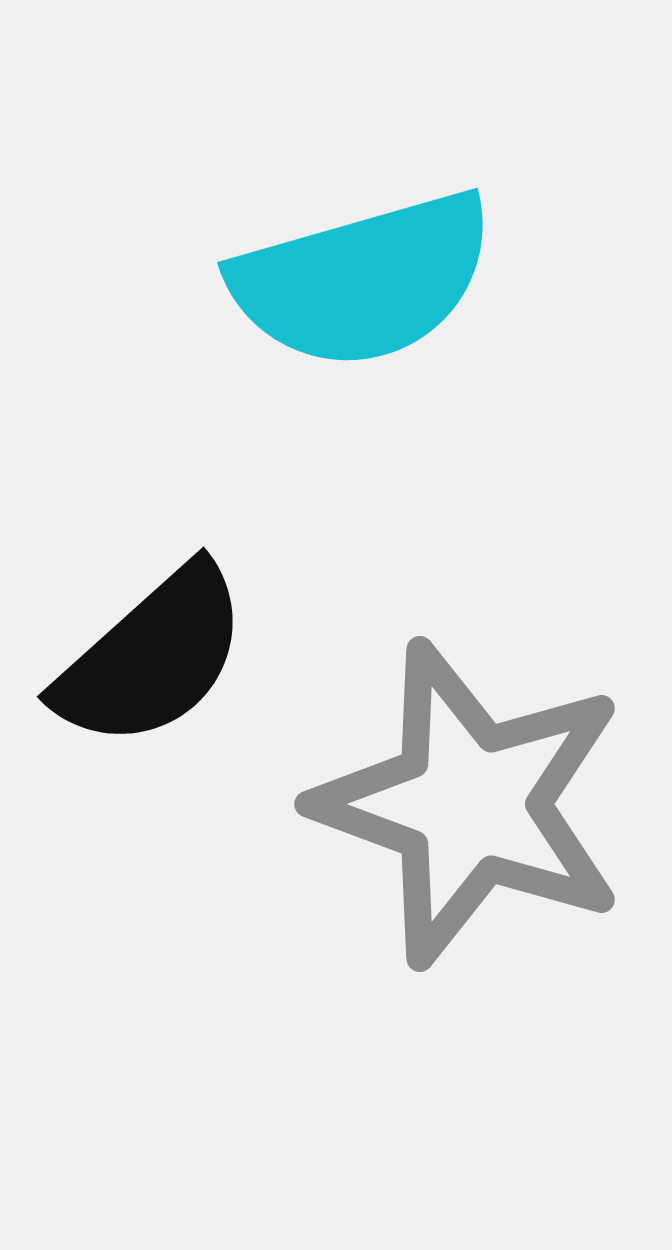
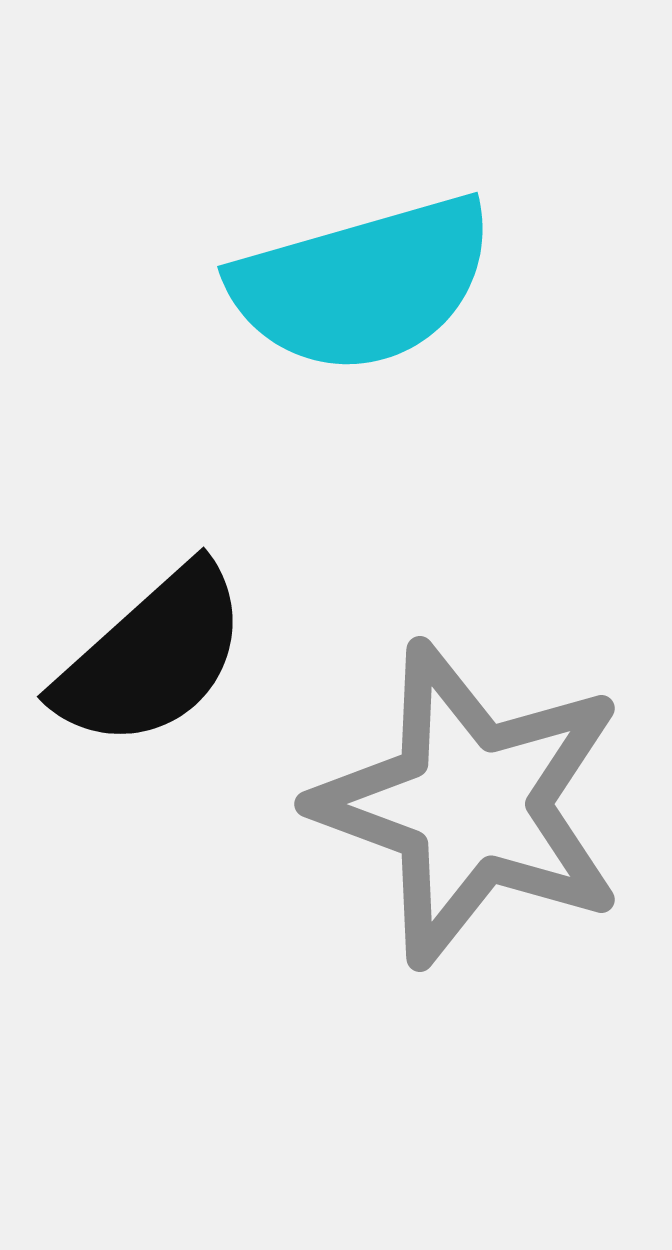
cyan semicircle: moved 4 px down
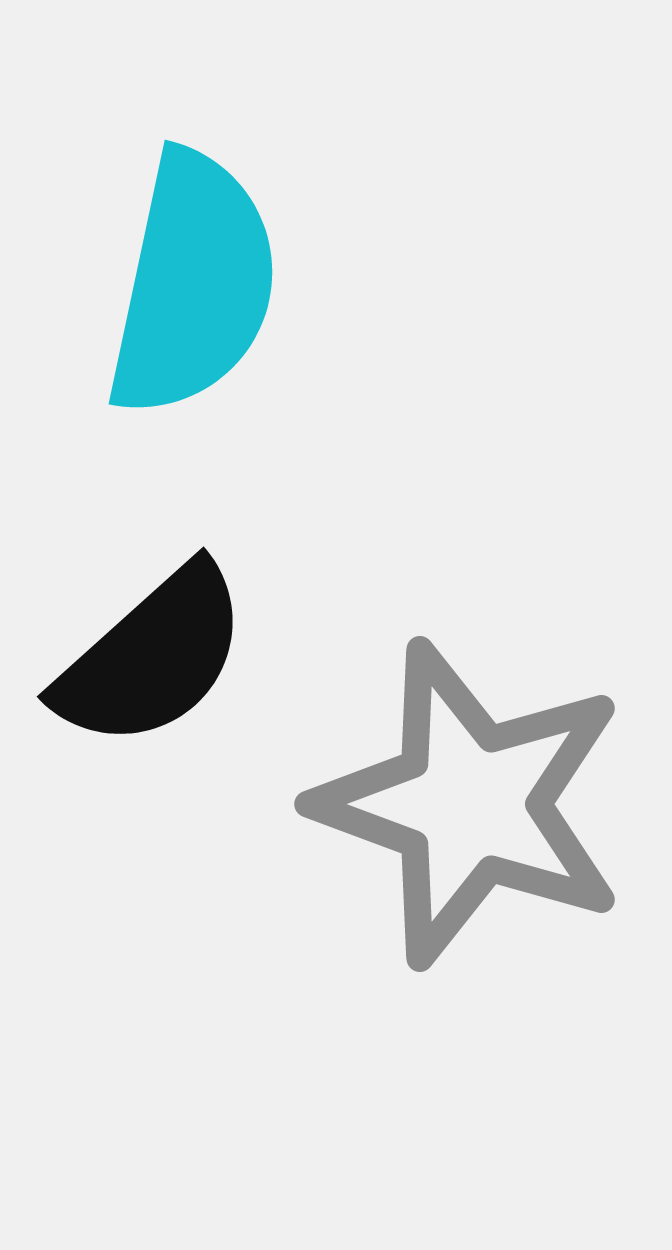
cyan semicircle: moved 170 px left; rotated 62 degrees counterclockwise
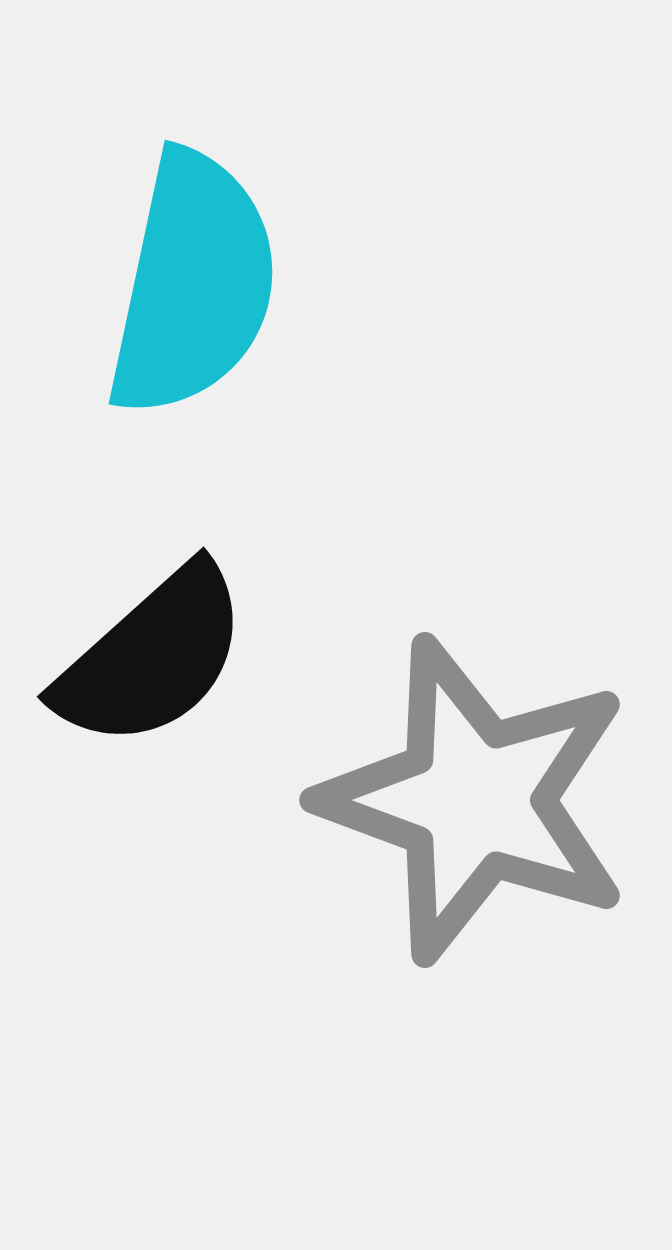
gray star: moved 5 px right, 4 px up
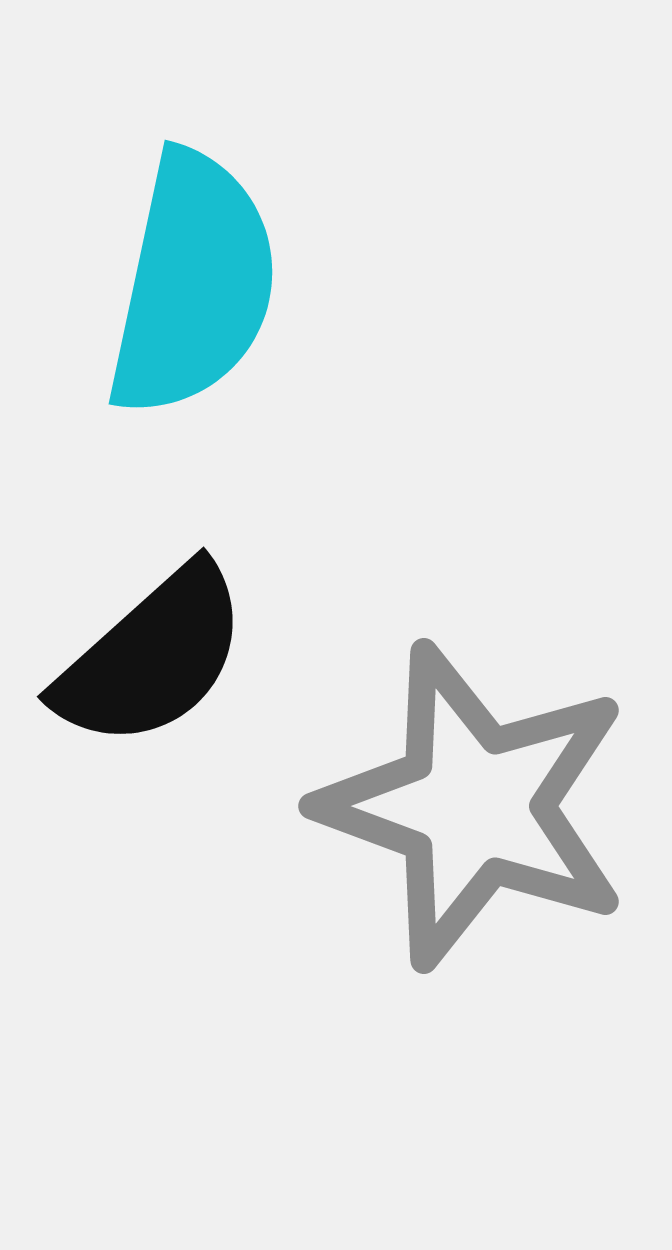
gray star: moved 1 px left, 6 px down
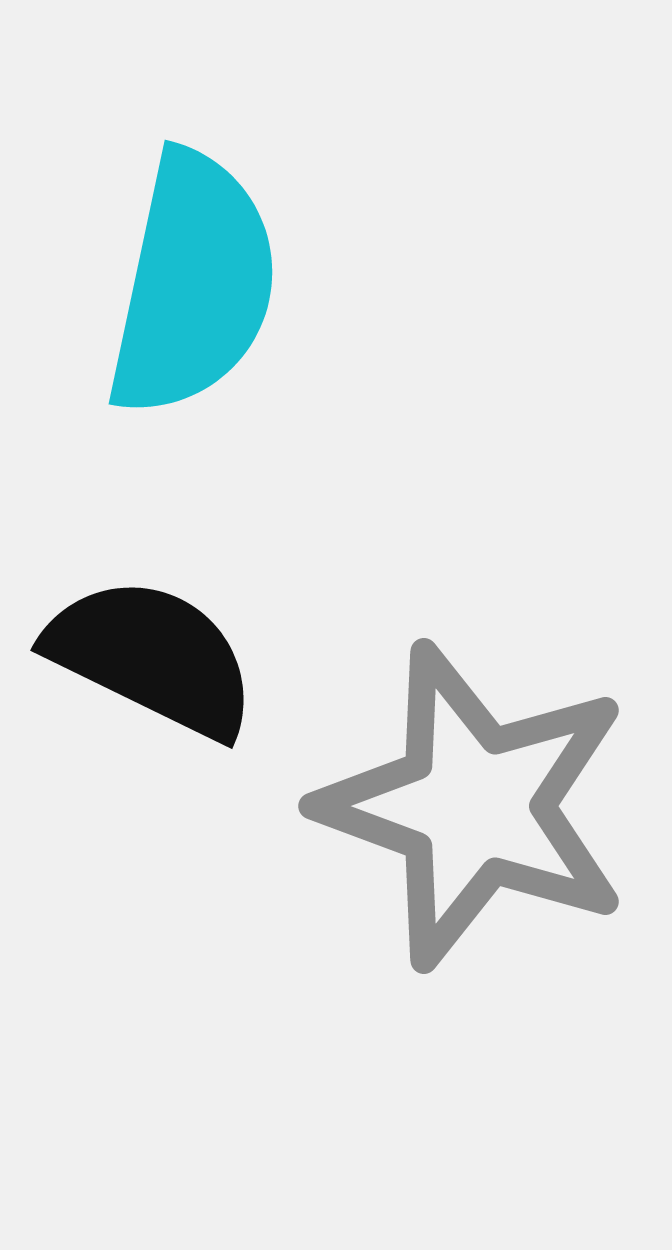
black semicircle: rotated 112 degrees counterclockwise
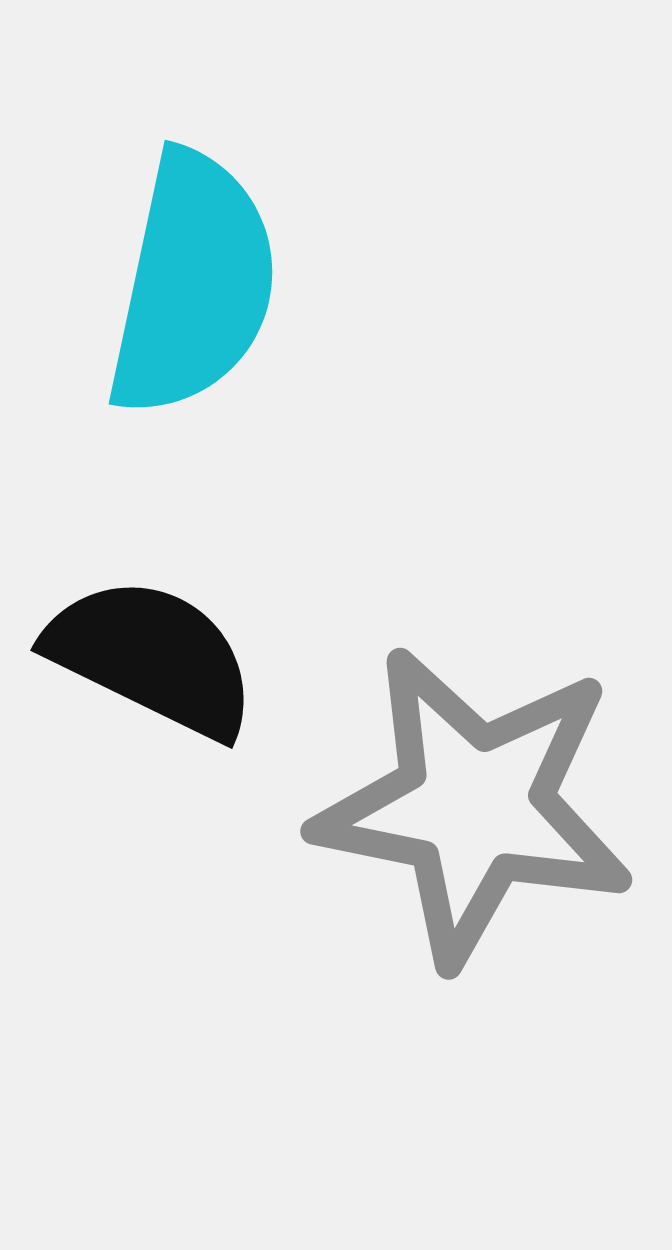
gray star: rotated 9 degrees counterclockwise
